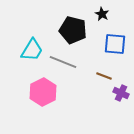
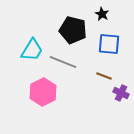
blue square: moved 6 px left
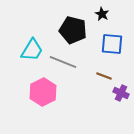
blue square: moved 3 px right
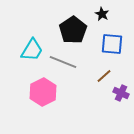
black pentagon: rotated 24 degrees clockwise
brown line: rotated 63 degrees counterclockwise
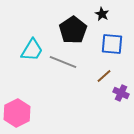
pink hexagon: moved 26 px left, 21 px down
